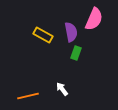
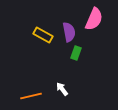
purple semicircle: moved 2 px left
orange line: moved 3 px right
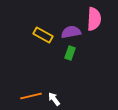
pink semicircle: rotated 20 degrees counterclockwise
purple semicircle: moved 2 px right; rotated 90 degrees counterclockwise
green rectangle: moved 6 px left
white arrow: moved 8 px left, 10 px down
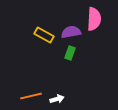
yellow rectangle: moved 1 px right
white arrow: moved 3 px right; rotated 112 degrees clockwise
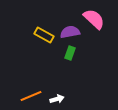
pink semicircle: rotated 50 degrees counterclockwise
purple semicircle: moved 1 px left
orange line: rotated 10 degrees counterclockwise
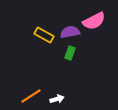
pink semicircle: moved 2 px down; rotated 110 degrees clockwise
orange line: rotated 10 degrees counterclockwise
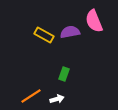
pink semicircle: rotated 95 degrees clockwise
green rectangle: moved 6 px left, 21 px down
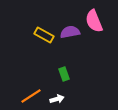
green rectangle: rotated 40 degrees counterclockwise
